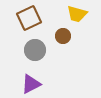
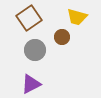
yellow trapezoid: moved 3 px down
brown square: rotated 10 degrees counterclockwise
brown circle: moved 1 px left, 1 px down
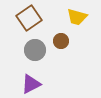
brown circle: moved 1 px left, 4 px down
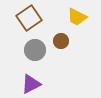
yellow trapezoid: rotated 10 degrees clockwise
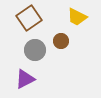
purple triangle: moved 6 px left, 5 px up
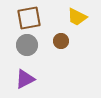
brown square: rotated 25 degrees clockwise
gray circle: moved 8 px left, 5 px up
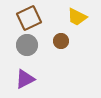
brown square: rotated 15 degrees counterclockwise
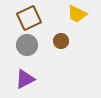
yellow trapezoid: moved 3 px up
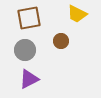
brown square: rotated 15 degrees clockwise
gray circle: moved 2 px left, 5 px down
purple triangle: moved 4 px right
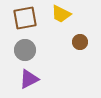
yellow trapezoid: moved 16 px left
brown square: moved 4 px left
brown circle: moved 19 px right, 1 px down
